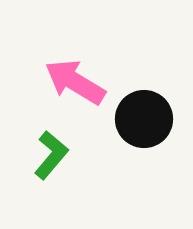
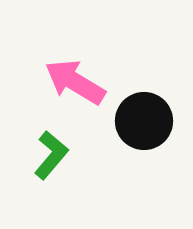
black circle: moved 2 px down
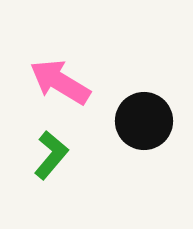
pink arrow: moved 15 px left
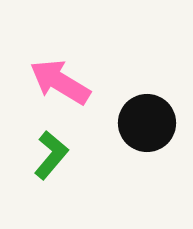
black circle: moved 3 px right, 2 px down
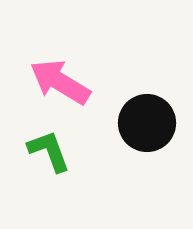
green L-shape: moved 2 px left, 4 px up; rotated 60 degrees counterclockwise
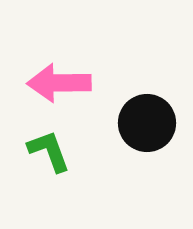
pink arrow: moved 1 px left, 1 px down; rotated 32 degrees counterclockwise
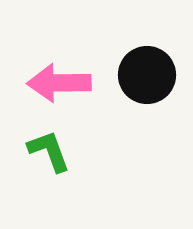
black circle: moved 48 px up
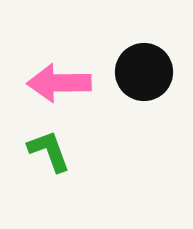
black circle: moved 3 px left, 3 px up
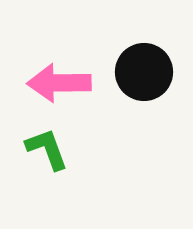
green L-shape: moved 2 px left, 2 px up
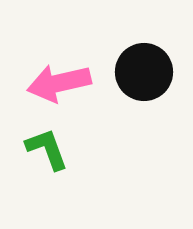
pink arrow: rotated 12 degrees counterclockwise
